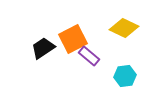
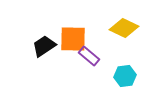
orange square: rotated 28 degrees clockwise
black trapezoid: moved 1 px right, 2 px up
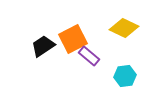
orange square: rotated 28 degrees counterclockwise
black trapezoid: moved 1 px left
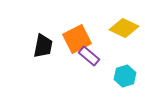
orange square: moved 4 px right
black trapezoid: rotated 135 degrees clockwise
cyan hexagon: rotated 10 degrees counterclockwise
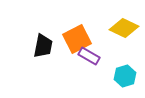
purple rectangle: rotated 10 degrees counterclockwise
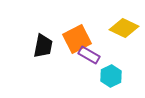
purple rectangle: moved 1 px up
cyan hexagon: moved 14 px left; rotated 10 degrees counterclockwise
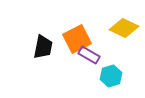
black trapezoid: moved 1 px down
cyan hexagon: rotated 10 degrees clockwise
